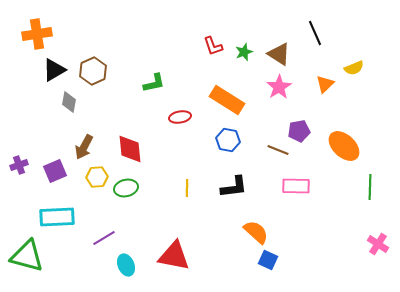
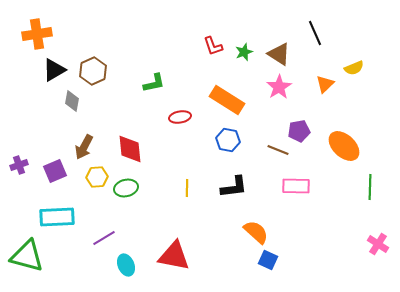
gray diamond: moved 3 px right, 1 px up
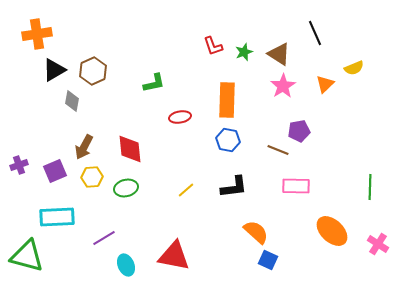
pink star: moved 4 px right, 1 px up
orange rectangle: rotated 60 degrees clockwise
orange ellipse: moved 12 px left, 85 px down
yellow hexagon: moved 5 px left
yellow line: moved 1 px left, 2 px down; rotated 48 degrees clockwise
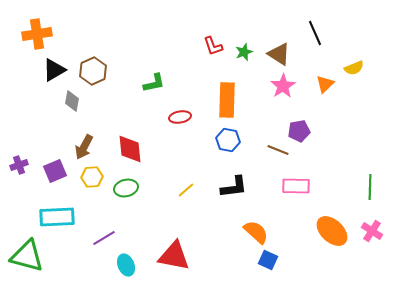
pink cross: moved 6 px left, 13 px up
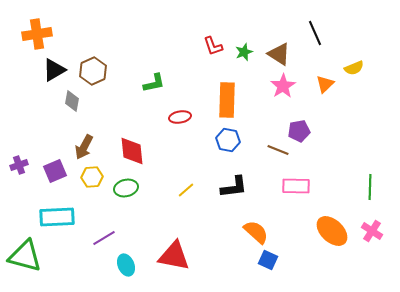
red diamond: moved 2 px right, 2 px down
green triangle: moved 2 px left
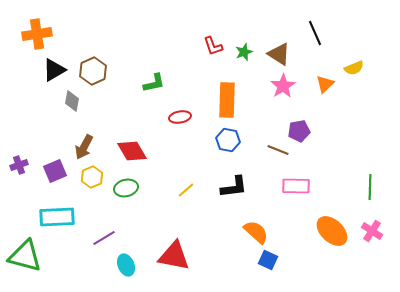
red diamond: rotated 24 degrees counterclockwise
yellow hexagon: rotated 20 degrees counterclockwise
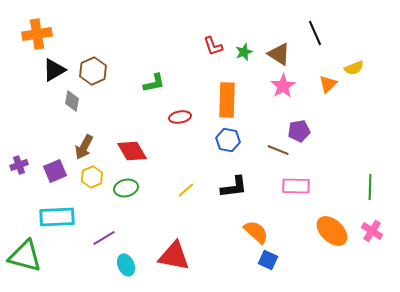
orange triangle: moved 3 px right
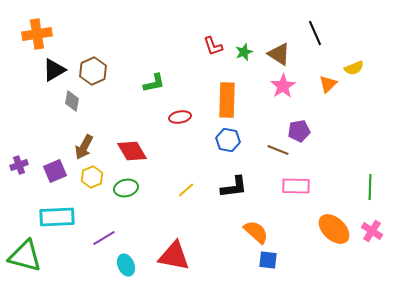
orange ellipse: moved 2 px right, 2 px up
blue square: rotated 18 degrees counterclockwise
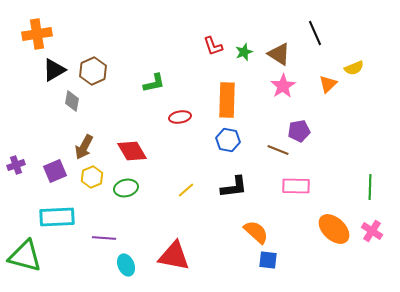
purple cross: moved 3 px left
purple line: rotated 35 degrees clockwise
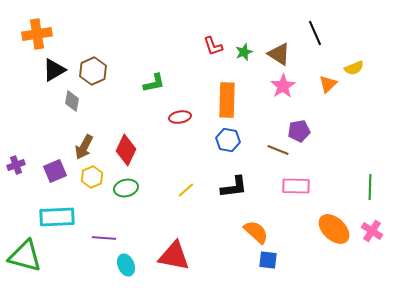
red diamond: moved 6 px left, 1 px up; rotated 56 degrees clockwise
